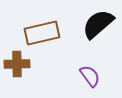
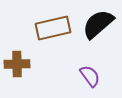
brown rectangle: moved 11 px right, 5 px up
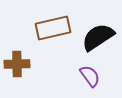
black semicircle: moved 13 px down; rotated 8 degrees clockwise
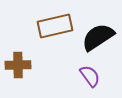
brown rectangle: moved 2 px right, 2 px up
brown cross: moved 1 px right, 1 px down
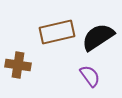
brown rectangle: moved 2 px right, 6 px down
brown cross: rotated 10 degrees clockwise
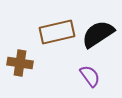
black semicircle: moved 3 px up
brown cross: moved 2 px right, 2 px up
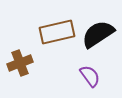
brown cross: rotated 30 degrees counterclockwise
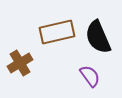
black semicircle: moved 3 px down; rotated 80 degrees counterclockwise
brown cross: rotated 10 degrees counterclockwise
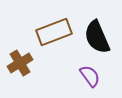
brown rectangle: moved 3 px left; rotated 8 degrees counterclockwise
black semicircle: moved 1 px left
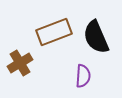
black semicircle: moved 1 px left
purple semicircle: moved 7 px left; rotated 40 degrees clockwise
